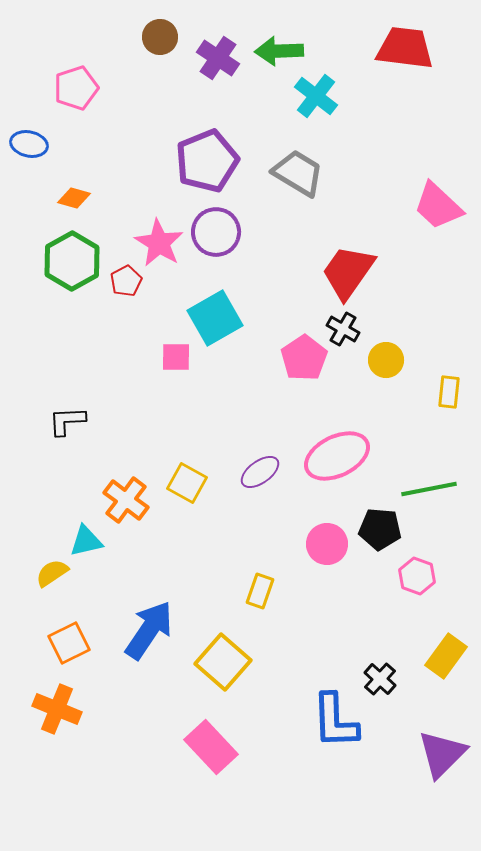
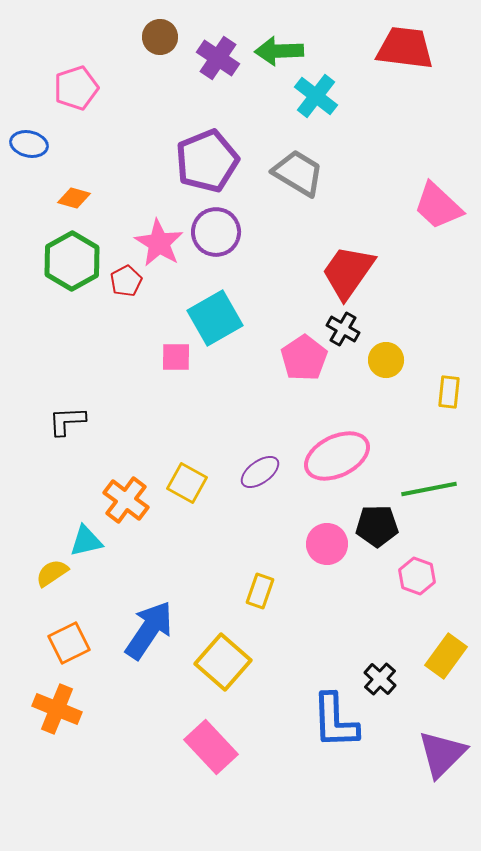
black pentagon at (380, 529): moved 3 px left, 3 px up; rotated 6 degrees counterclockwise
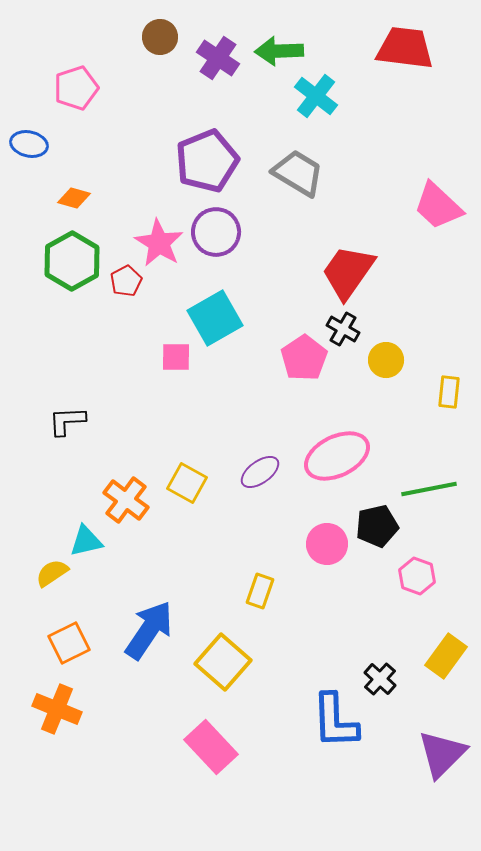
black pentagon at (377, 526): rotated 12 degrees counterclockwise
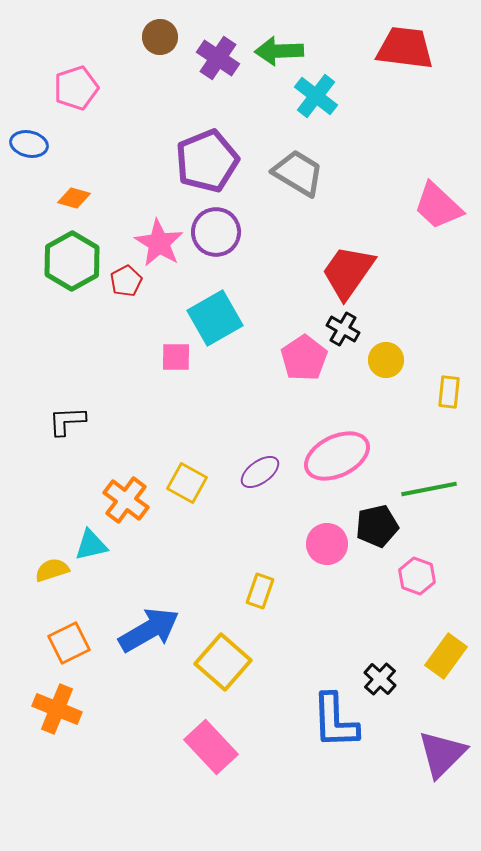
cyan triangle at (86, 541): moved 5 px right, 4 px down
yellow semicircle at (52, 573): moved 3 px up; rotated 16 degrees clockwise
blue arrow at (149, 630): rotated 26 degrees clockwise
